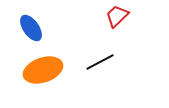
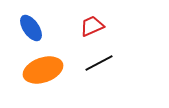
red trapezoid: moved 25 px left, 10 px down; rotated 20 degrees clockwise
black line: moved 1 px left, 1 px down
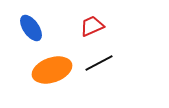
orange ellipse: moved 9 px right
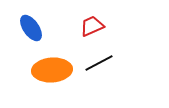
orange ellipse: rotated 15 degrees clockwise
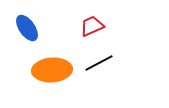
blue ellipse: moved 4 px left
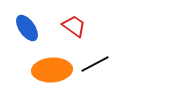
red trapezoid: moved 18 px left; rotated 60 degrees clockwise
black line: moved 4 px left, 1 px down
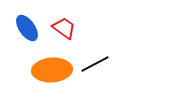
red trapezoid: moved 10 px left, 2 px down
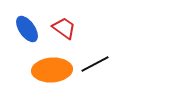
blue ellipse: moved 1 px down
